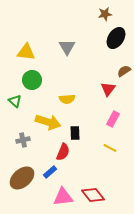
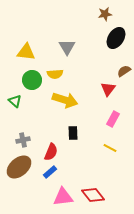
yellow semicircle: moved 12 px left, 25 px up
yellow arrow: moved 17 px right, 22 px up
black rectangle: moved 2 px left
red semicircle: moved 12 px left
brown ellipse: moved 3 px left, 11 px up
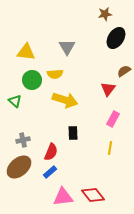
yellow line: rotated 72 degrees clockwise
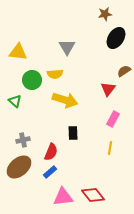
yellow triangle: moved 8 px left
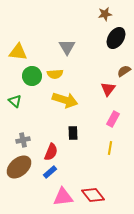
green circle: moved 4 px up
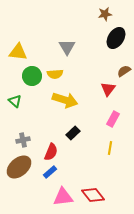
black rectangle: rotated 48 degrees clockwise
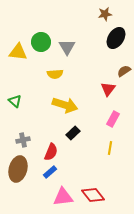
green circle: moved 9 px right, 34 px up
yellow arrow: moved 5 px down
brown ellipse: moved 1 px left, 2 px down; rotated 35 degrees counterclockwise
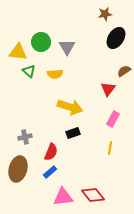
green triangle: moved 14 px right, 30 px up
yellow arrow: moved 5 px right, 2 px down
black rectangle: rotated 24 degrees clockwise
gray cross: moved 2 px right, 3 px up
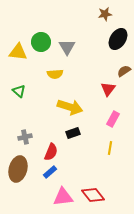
black ellipse: moved 2 px right, 1 px down
green triangle: moved 10 px left, 20 px down
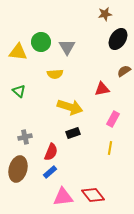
red triangle: moved 6 px left; rotated 42 degrees clockwise
